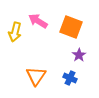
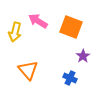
purple star: moved 4 px right, 1 px down
orange triangle: moved 8 px left, 6 px up; rotated 15 degrees counterclockwise
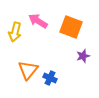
purple star: rotated 16 degrees clockwise
orange triangle: rotated 20 degrees clockwise
blue cross: moved 20 px left
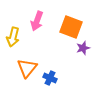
pink arrow: moved 1 px left; rotated 102 degrees counterclockwise
yellow arrow: moved 2 px left, 5 px down
purple star: moved 8 px up
orange triangle: moved 1 px left, 2 px up
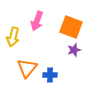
purple star: moved 9 px left, 2 px down
blue cross: moved 3 px up; rotated 24 degrees counterclockwise
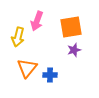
orange square: rotated 30 degrees counterclockwise
yellow arrow: moved 5 px right
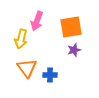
yellow arrow: moved 3 px right, 2 px down
orange triangle: rotated 15 degrees counterclockwise
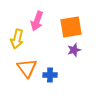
yellow arrow: moved 4 px left
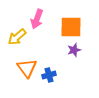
pink arrow: moved 2 px up
orange square: rotated 10 degrees clockwise
yellow arrow: moved 2 px up; rotated 36 degrees clockwise
blue cross: moved 1 px left; rotated 16 degrees counterclockwise
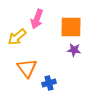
purple star: rotated 24 degrees clockwise
blue cross: moved 8 px down
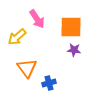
pink arrow: rotated 54 degrees counterclockwise
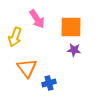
yellow arrow: moved 2 px left; rotated 30 degrees counterclockwise
